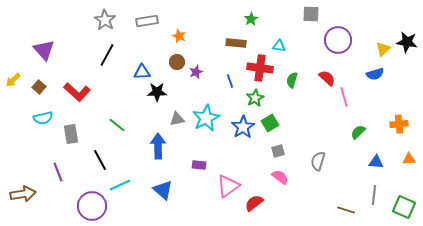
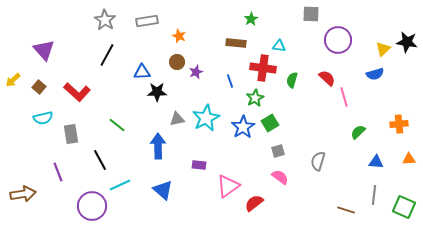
red cross at (260, 68): moved 3 px right
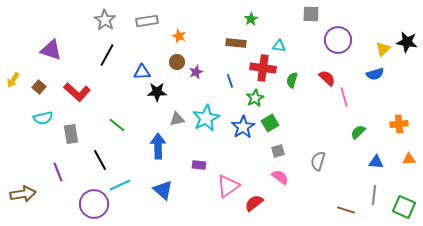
purple triangle at (44, 50): moved 7 px right; rotated 30 degrees counterclockwise
yellow arrow at (13, 80): rotated 14 degrees counterclockwise
purple circle at (92, 206): moved 2 px right, 2 px up
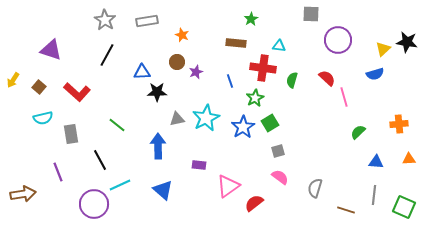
orange star at (179, 36): moved 3 px right, 1 px up
gray semicircle at (318, 161): moved 3 px left, 27 px down
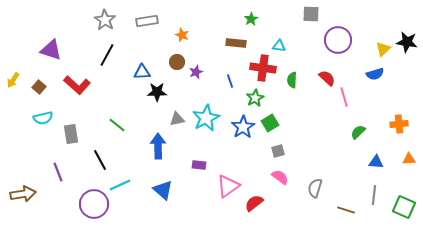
green semicircle at (292, 80): rotated 14 degrees counterclockwise
red L-shape at (77, 92): moved 7 px up
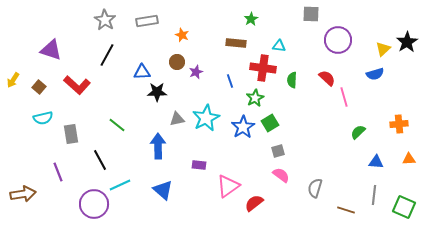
black star at (407, 42): rotated 30 degrees clockwise
pink semicircle at (280, 177): moved 1 px right, 2 px up
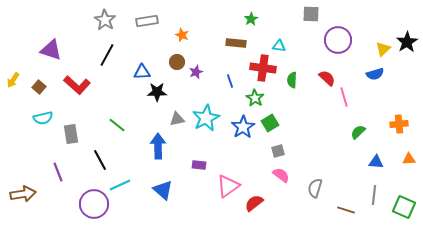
green star at (255, 98): rotated 12 degrees counterclockwise
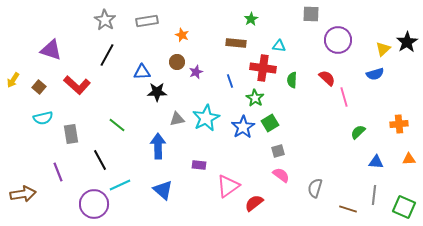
brown line at (346, 210): moved 2 px right, 1 px up
